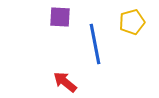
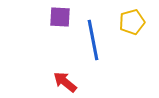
blue line: moved 2 px left, 4 px up
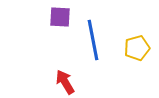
yellow pentagon: moved 5 px right, 26 px down
red arrow: rotated 20 degrees clockwise
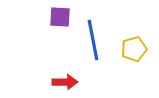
yellow pentagon: moved 3 px left, 1 px down
red arrow: rotated 120 degrees clockwise
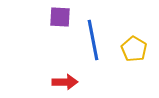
yellow pentagon: rotated 25 degrees counterclockwise
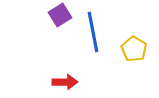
purple square: moved 2 px up; rotated 35 degrees counterclockwise
blue line: moved 8 px up
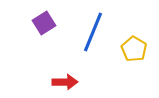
purple square: moved 16 px left, 8 px down
blue line: rotated 33 degrees clockwise
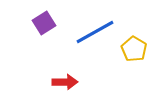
blue line: moved 2 px right; rotated 39 degrees clockwise
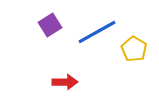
purple square: moved 6 px right, 2 px down
blue line: moved 2 px right
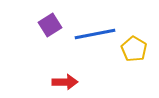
blue line: moved 2 px left, 2 px down; rotated 18 degrees clockwise
